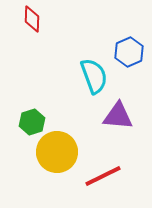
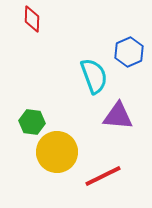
green hexagon: rotated 25 degrees clockwise
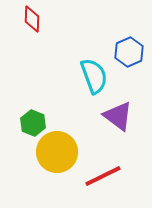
purple triangle: rotated 32 degrees clockwise
green hexagon: moved 1 px right, 1 px down; rotated 15 degrees clockwise
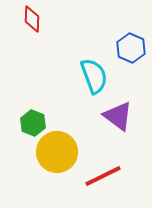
blue hexagon: moved 2 px right, 4 px up; rotated 12 degrees counterclockwise
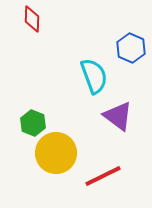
yellow circle: moved 1 px left, 1 px down
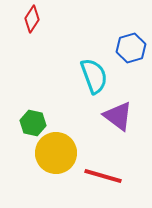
red diamond: rotated 32 degrees clockwise
blue hexagon: rotated 20 degrees clockwise
green hexagon: rotated 10 degrees counterclockwise
red line: rotated 42 degrees clockwise
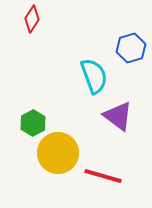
green hexagon: rotated 20 degrees clockwise
yellow circle: moved 2 px right
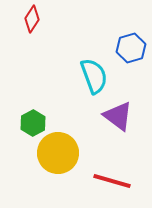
red line: moved 9 px right, 5 px down
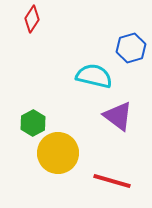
cyan semicircle: rotated 57 degrees counterclockwise
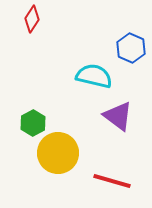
blue hexagon: rotated 20 degrees counterclockwise
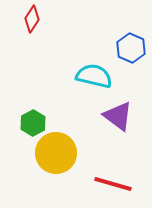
yellow circle: moved 2 px left
red line: moved 1 px right, 3 px down
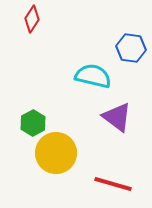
blue hexagon: rotated 16 degrees counterclockwise
cyan semicircle: moved 1 px left
purple triangle: moved 1 px left, 1 px down
